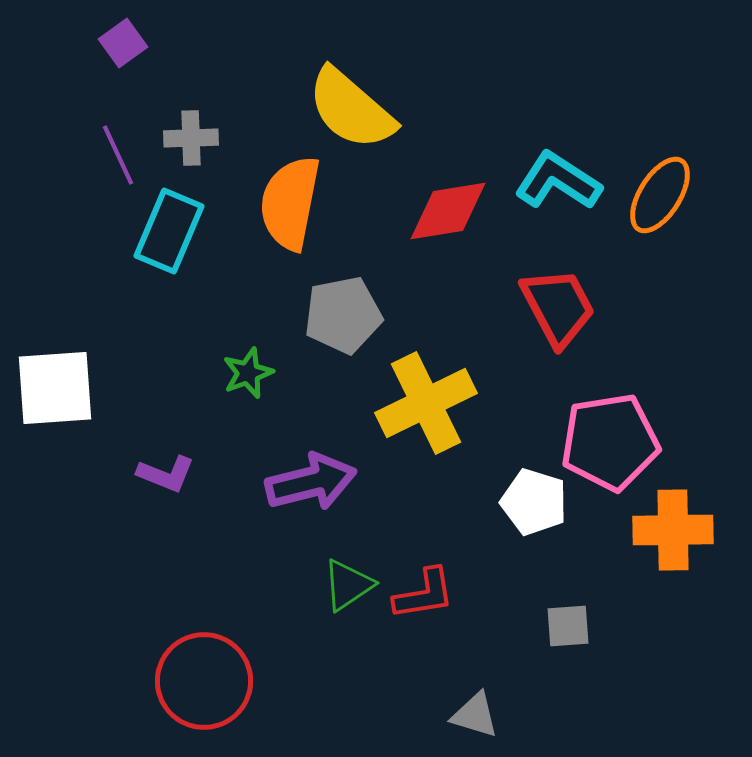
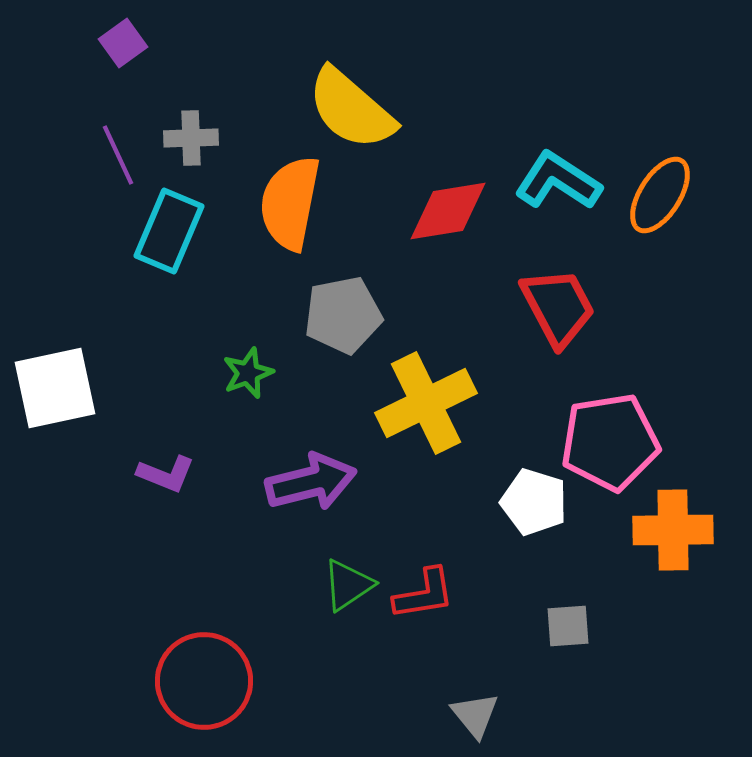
white square: rotated 8 degrees counterclockwise
gray triangle: rotated 34 degrees clockwise
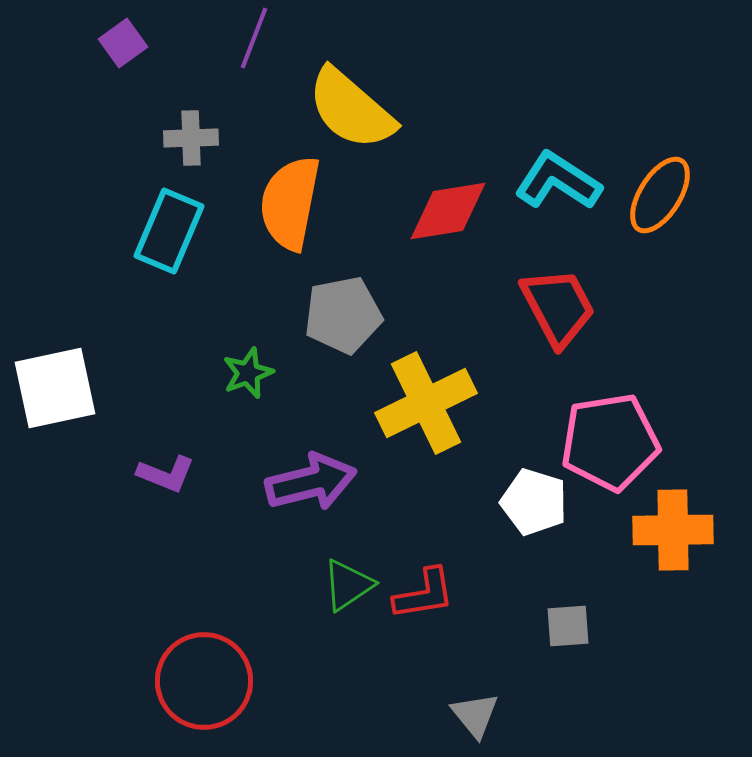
purple line: moved 136 px right, 117 px up; rotated 46 degrees clockwise
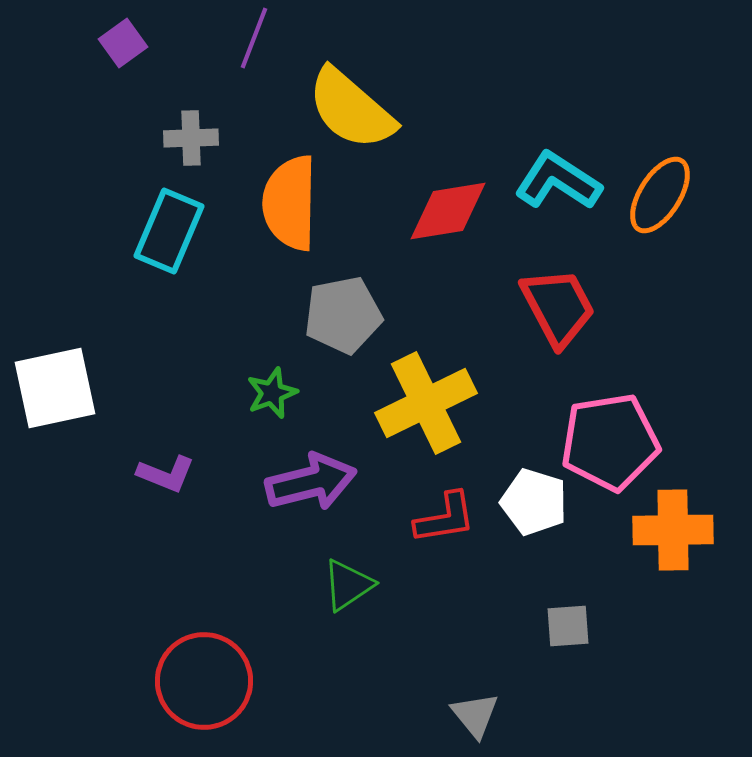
orange semicircle: rotated 10 degrees counterclockwise
green star: moved 24 px right, 20 px down
red L-shape: moved 21 px right, 76 px up
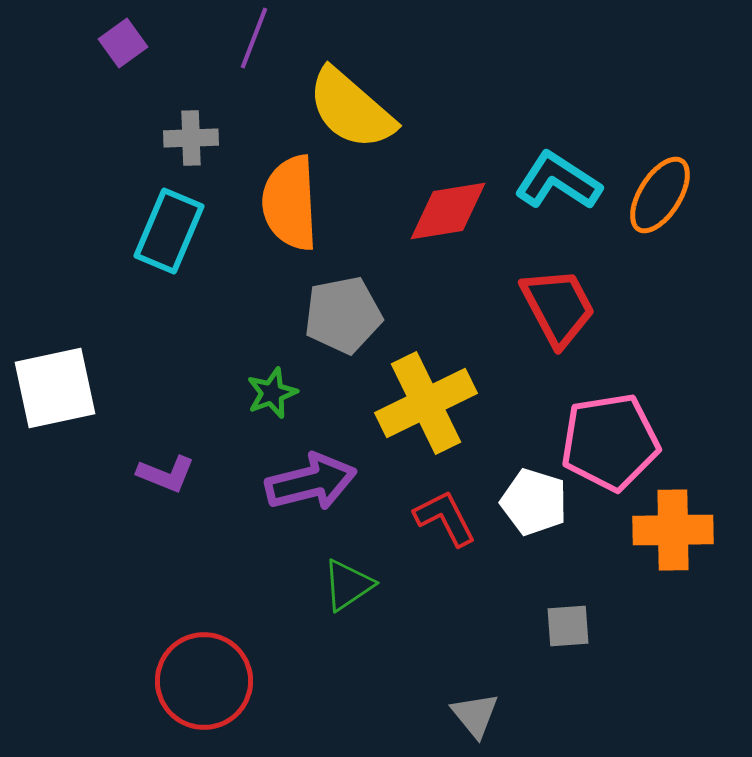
orange semicircle: rotated 4 degrees counterclockwise
red L-shape: rotated 108 degrees counterclockwise
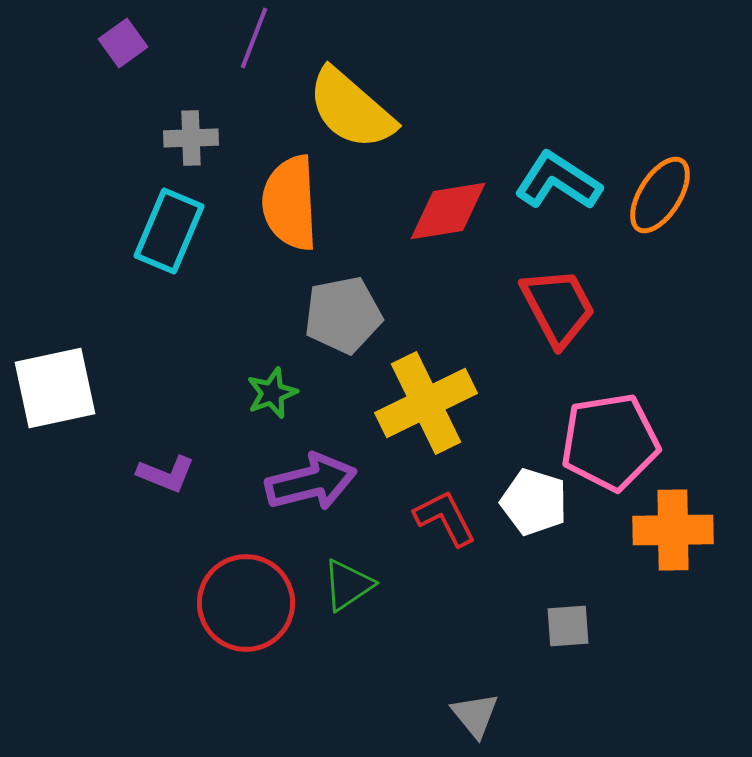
red circle: moved 42 px right, 78 px up
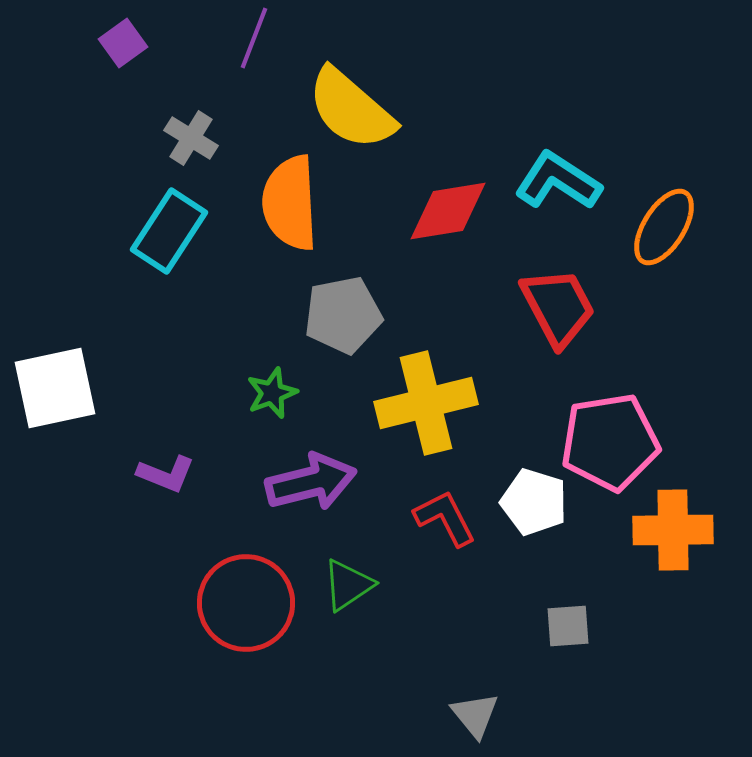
gray cross: rotated 34 degrees clockwise
orange ellipse: moved 4 px right, 32 px down
cyan rectangle: rotated 10 degrees clockwise
yellow cross: rotated 12 degrees clockwise
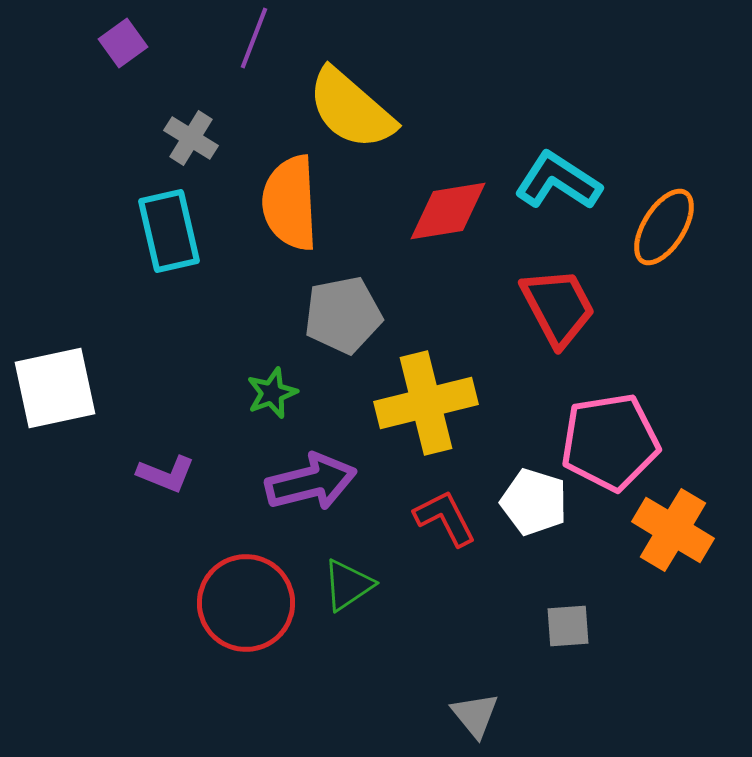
cyan rectangle: rotated 46 degrees counterclockwise
orange cross: rotated 32 degrees clockwise
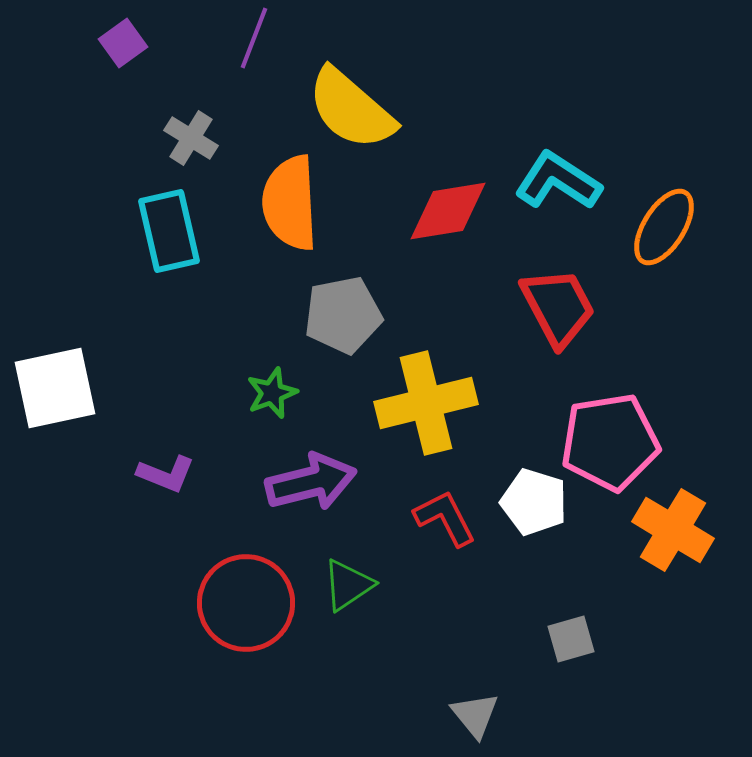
gray square: moved 3 px right, 13 px down; rotated 12 degrees counterclockwise
